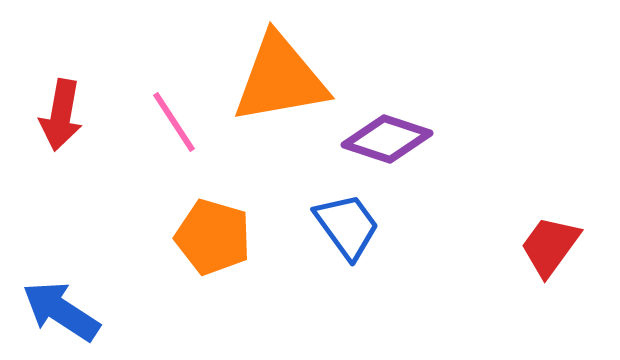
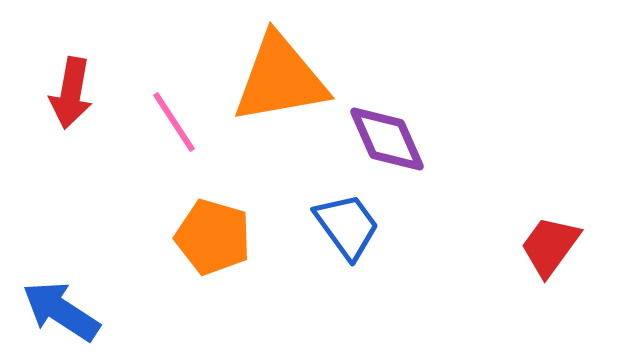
red arrow: moved 10 px right, 22 px up
purple diamond: rotated 48 degrees clockwise
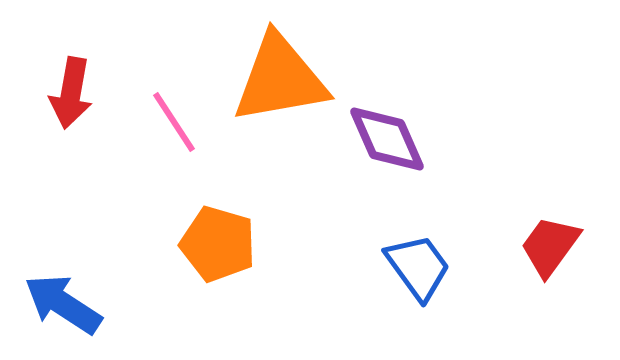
blue trapezoid: moved 71 px right, 41 px down
orange pentagon: moved 5 px right, 7 px down
blue arrow: moved 2 px right, 7 px up
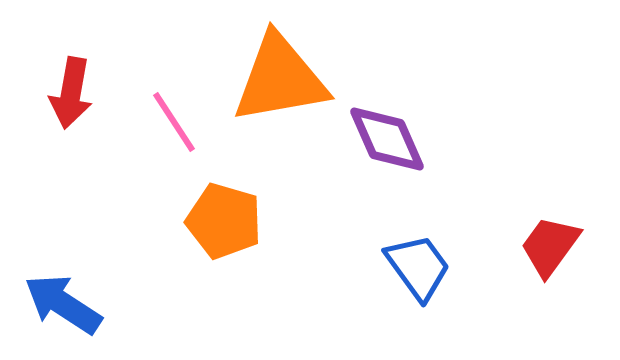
orange pentagon: moved 6 px right, 23 px up
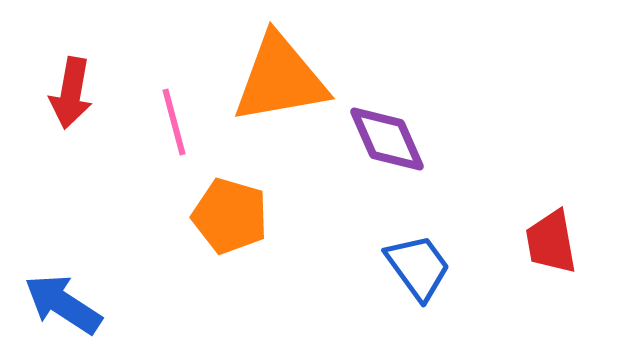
pink line: rotated 18 degrees clockwise
orange pentagon: moved 6 px right, 5 px up
red trapezoid: moved 1 px right, 4 px up; rotated 46 degrees counterclockwise
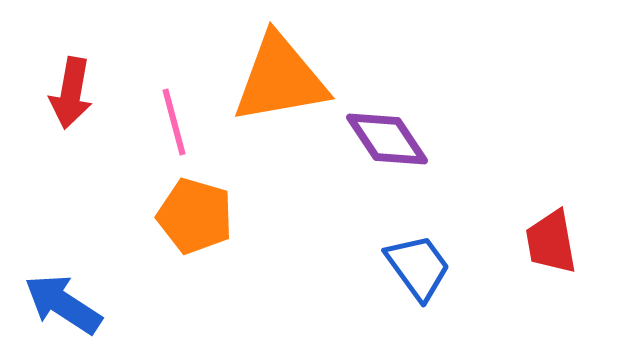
purple diamond: rotated 10 degrees counterclockwise
orange pentagon: moved 35 px left
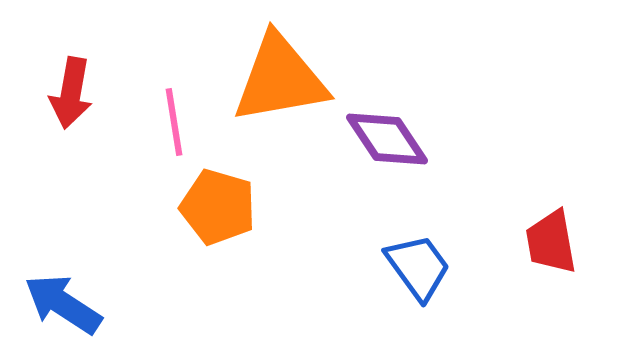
pink line: rotated 6 degrees clockwise
orange pentagon: moved 23 px right, 9 px up
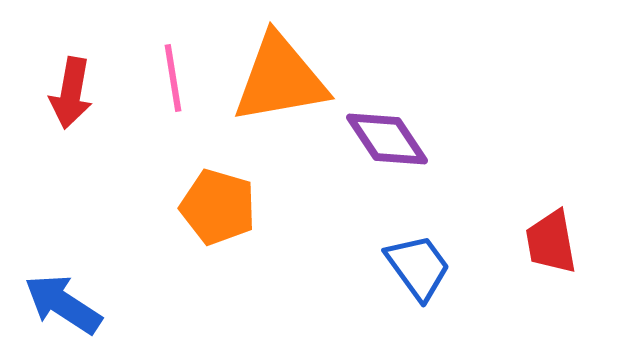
pink line: moved 1 px left, 44 px up
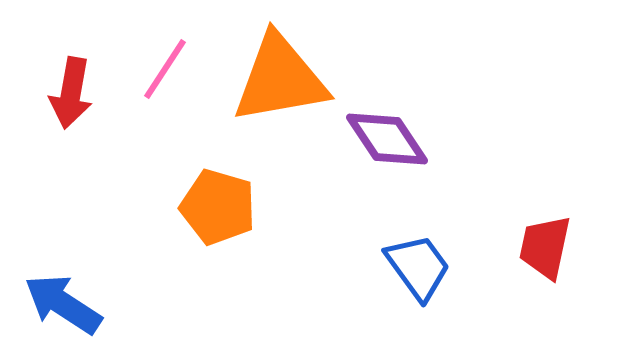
pink line: moved 8 px left, 9 px up; rotated 42 degrees clockwise
red trapezoid: moved 6 px left, 5 px down; rotated 22 degrees clockwise
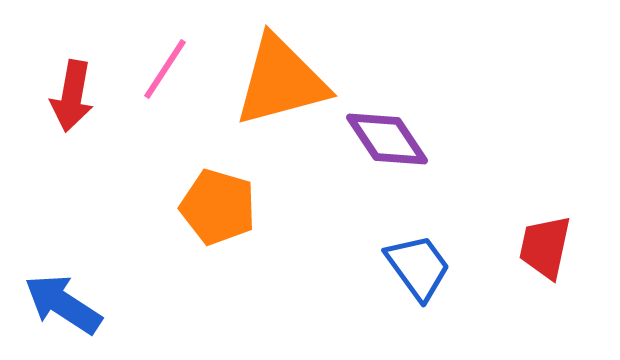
orange triangle: moved 1 px right, 2 px down; rotated 5 degrees counterclockwise
red arrow: moved 1 px right, 3 px down
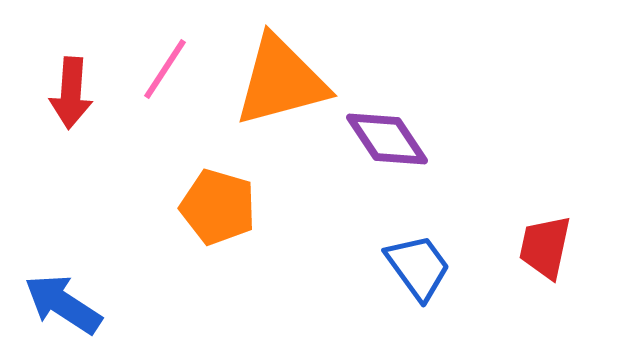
red arrow: moved 1 px left, 3 px up; rotated 6 degrees counterclockwise
